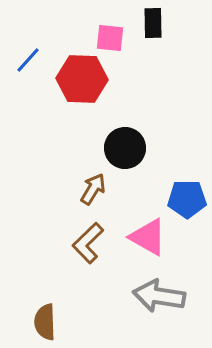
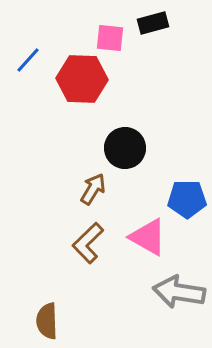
black rectangle: rotated 76 degrees clockwise
gray arrow: moved 20 px right, 4 px up
brown semicircle: moved 2 px right, 1 px up
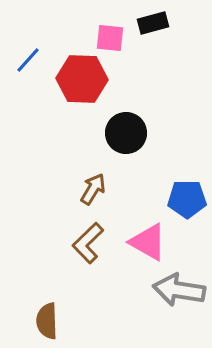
black circle: moved 1 px right, 15 px up
pink triangle: moved 5 px down
gray arrow: moved 2 px up
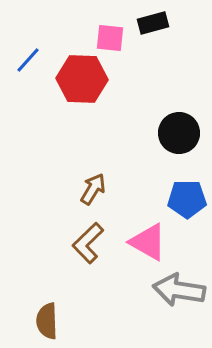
black circle: moved 53 px right
